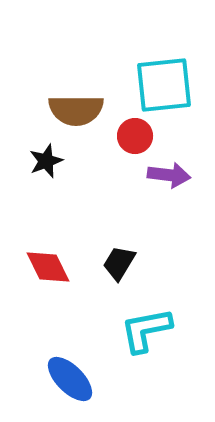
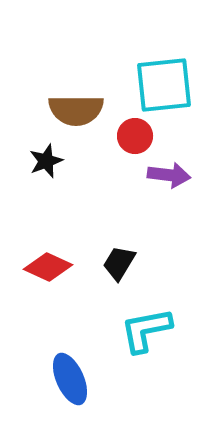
red diamond: rotated 39 degrees counterclockwise
blue ellipse: rotated 21 degrees clockwise
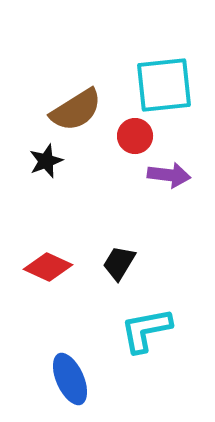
brown semicircle: rotated 32 degrees counterclockwise
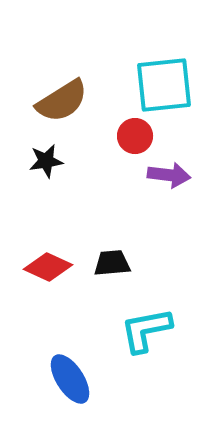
brown semicircle: moved 14 px left, 9 px up
black star: rotated 12 degrees clockwise
black trapezoid: moved 7 px left; rotated 54 degrees clockwise
blue ellipse: rotated 9 degrees counterclockwise
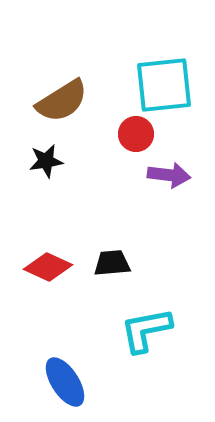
red circle: moved 1 px right, 2 px up
blue ellipse: moved 5 px left, 3 px down
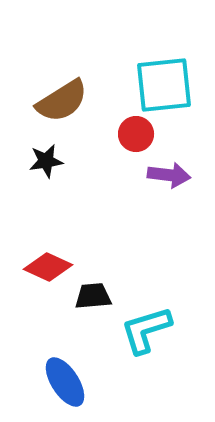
black trapezoid: moved 19 px left, 33 px down
cyan L-shape: rotated 6 degrees counterclockwise
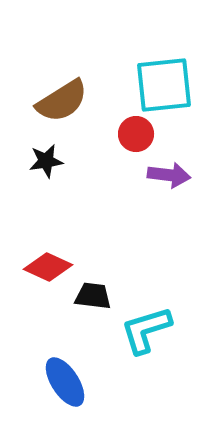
black trapezoid: rotated 12 degrees clockwise
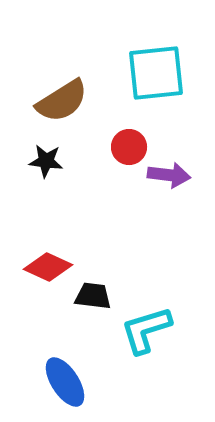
cyan square: moved 8 px left, 12 px up
red circle: moved 7 px left, 13 px down
black star: rotated 16 degrees clockwise
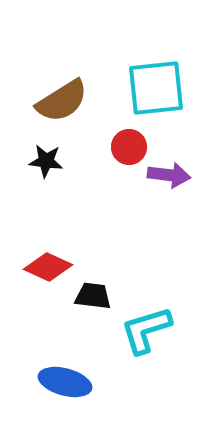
cyan square: moved 15 px down
blue ellipse: rotated 42 degrees counterclockwise
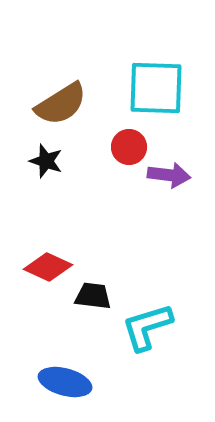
cyan square: rotated 8 degrees clockwise
brown semicircle: moved 1 px left, 3 px down
black star: rotated 12 degrees clockwise
cyan L-shape: moved 1 px right, 3 px up
